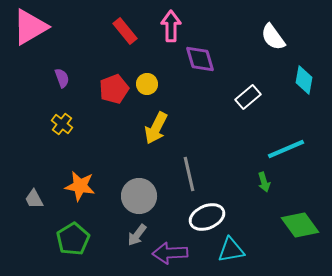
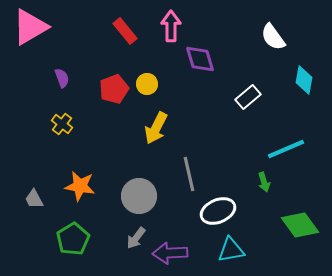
white ellipse: moved 11 px right, 6 px up
gray arrow: moved 1 px left, 3 px down
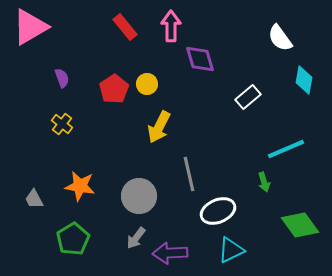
red rectangle: moved 4 px up
white semicircle: moved 7 px right, 1 px down
red pentagon: rotated 12 degrees counterclockwise
yellow arrow: moved 3 px right, 1 px up
cyan triangle: rotated 16 degrees counterclockwise
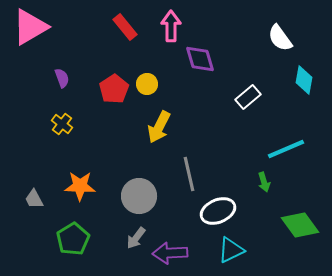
orange star: rotated 8 degrees counterclockwise
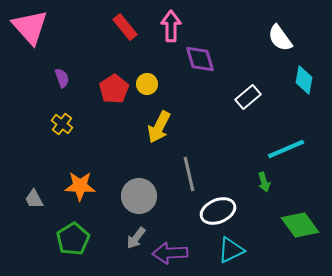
pink triangle: rotated 42 degrees counterclockwise
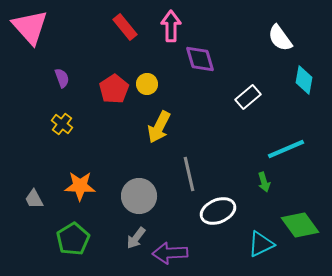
cyan triangle: moved 30 px right, 6 px up
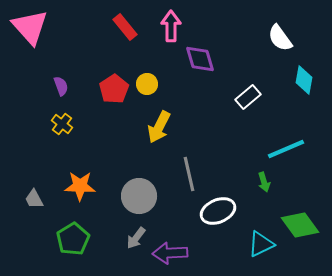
purple semicircle: moved 1 px left, 8 px down
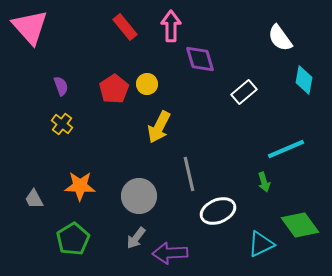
white rectangle: moved 4 px left, 5 px up
